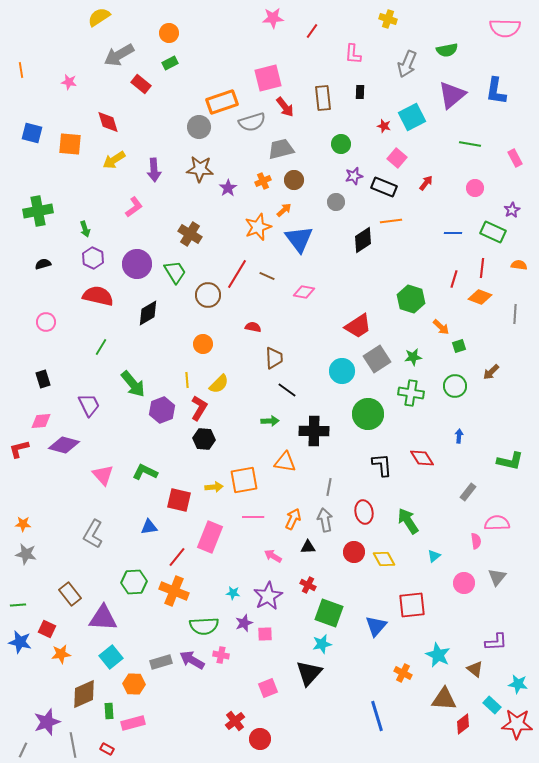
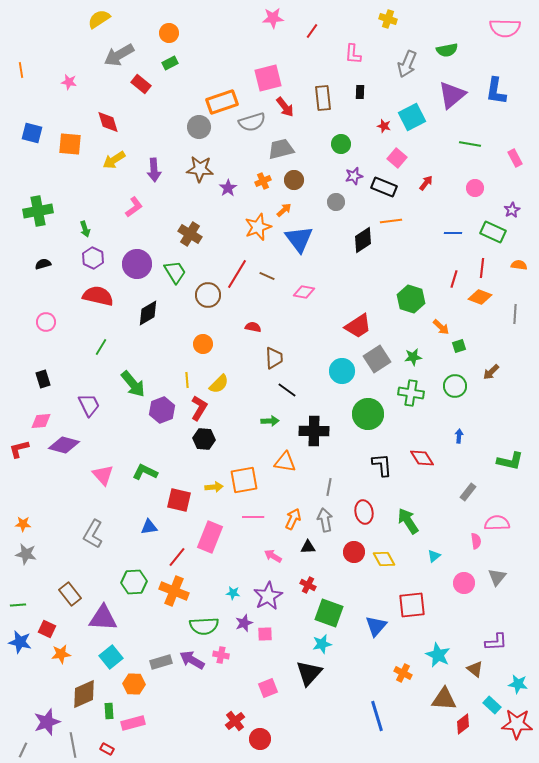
yellow semicircle at (99, 17): moved 2 px down
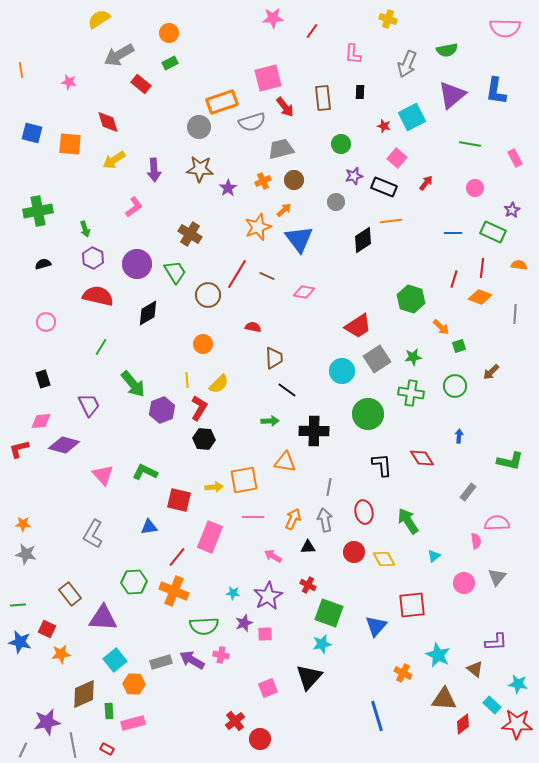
cyan square at (111, 657): moved 4 px right, 3 px down
black triangle at (309, 673): moved 4 px down
purple star at (47, 722): rotated 8 degrees clockwise
